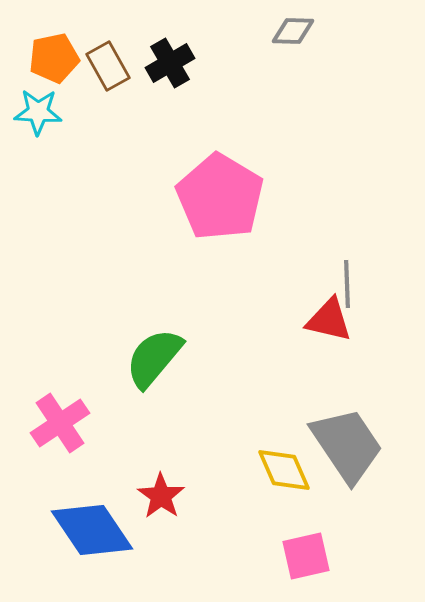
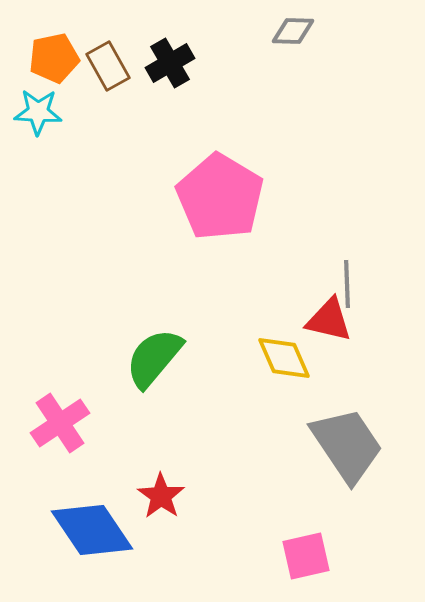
yellow diamond: moved 112 px up
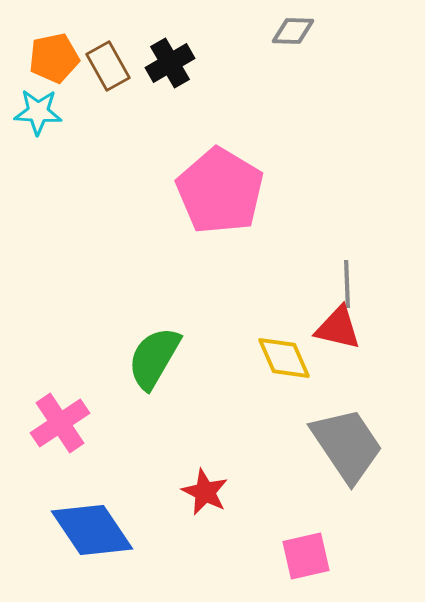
pink pentagon: moved 6 px up
red triangle: moved 9 px right, 8 px down
green semicircle: rotated 10 degrees counterclockwise
red star: moved 44 px right, 4 px up; rotated 9 degrees counterclockwise
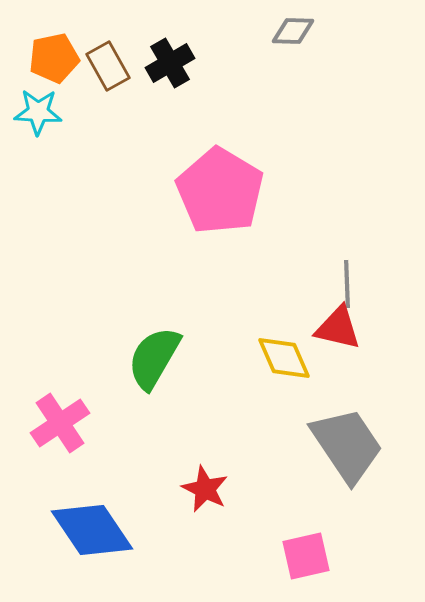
red star: moved 3 px up
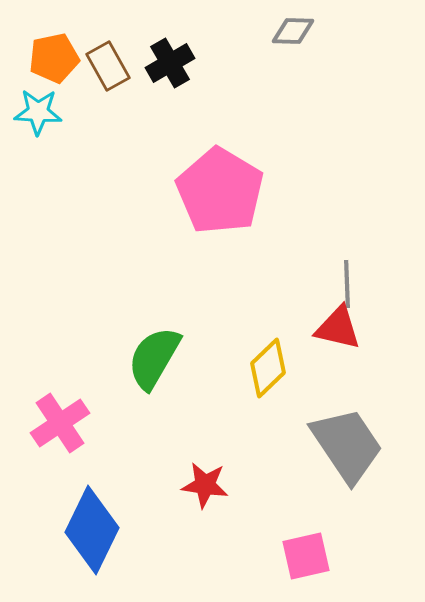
yellow diamond: moved 16 px left, 10 px down; rotated 70 degrees clockwise
red star: moved 4 px up; rotated 18 degrees counterclockwise
blue diamond: rotated 60 degrees clockwise
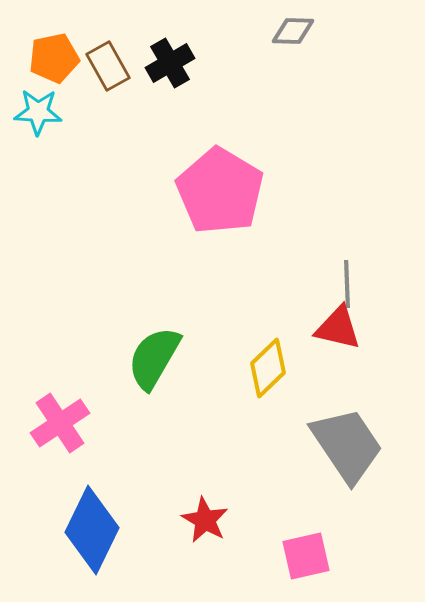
red star: moved 35 px down; rotated 21 degrees clockwise
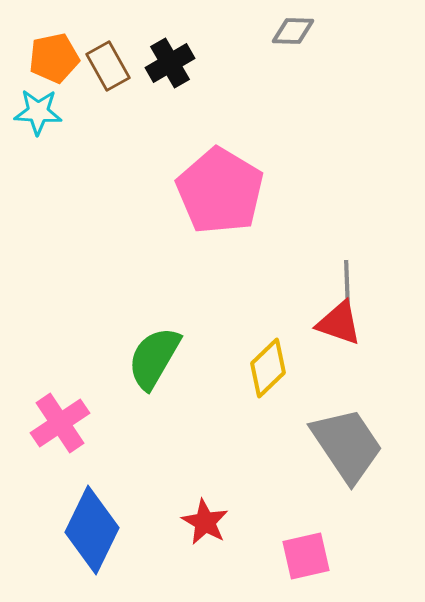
red triangle: moved 1 px right, 5 px up; rotated 6 degrees clockwise
red star: moved 2 px down
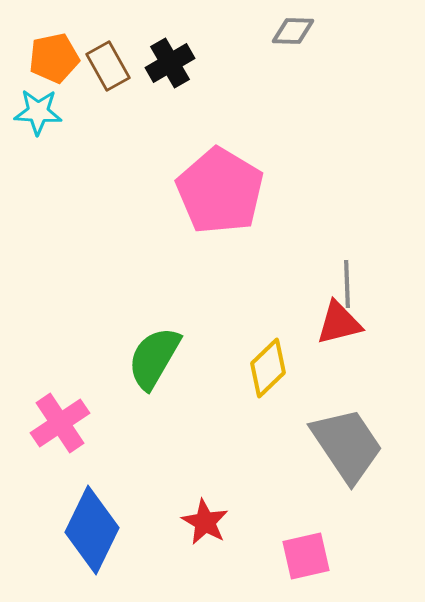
red triangle: rotated 33 degrees counterclockwise
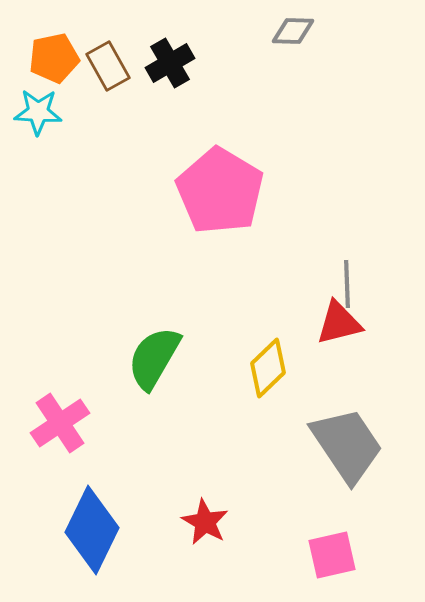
pink square: moved 26 px right, 1 px up
